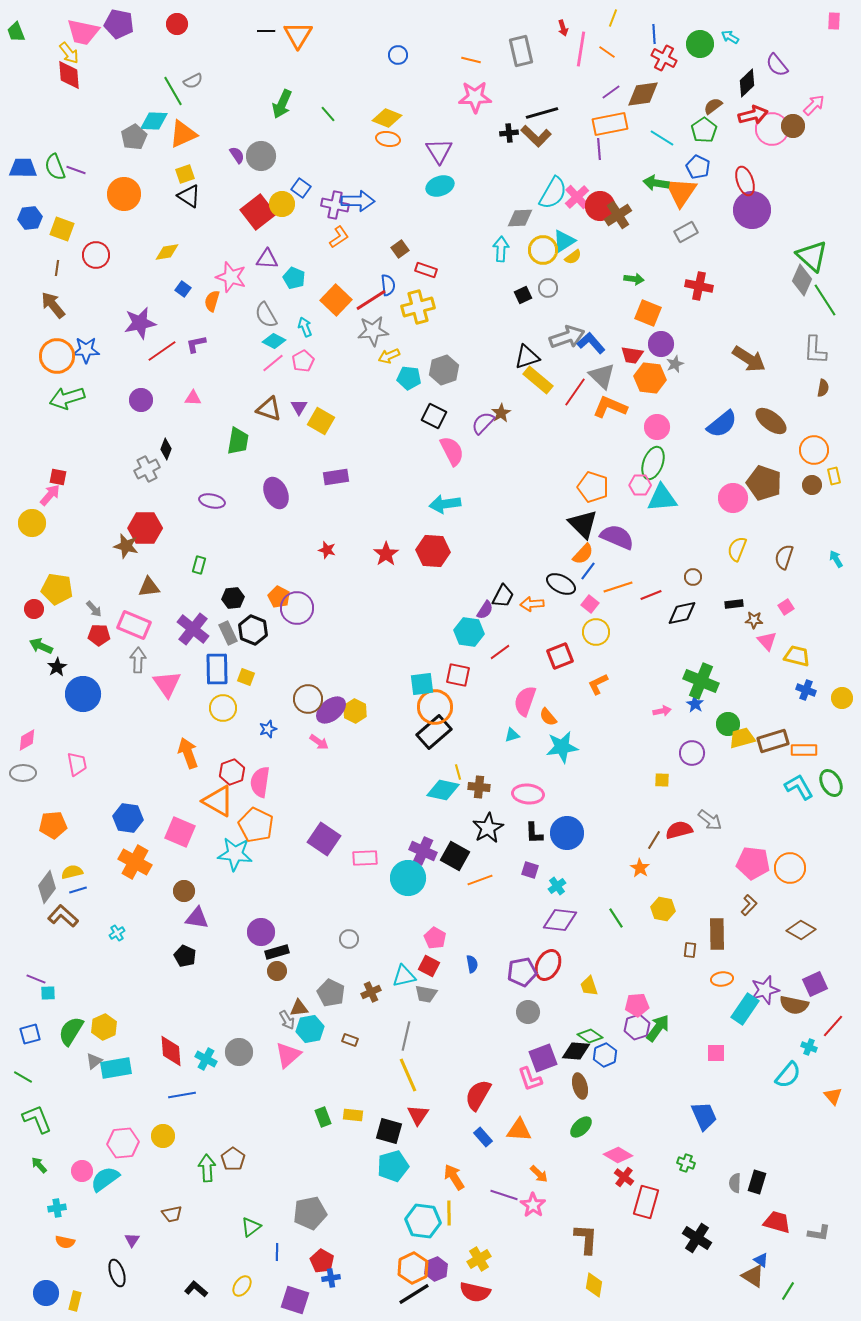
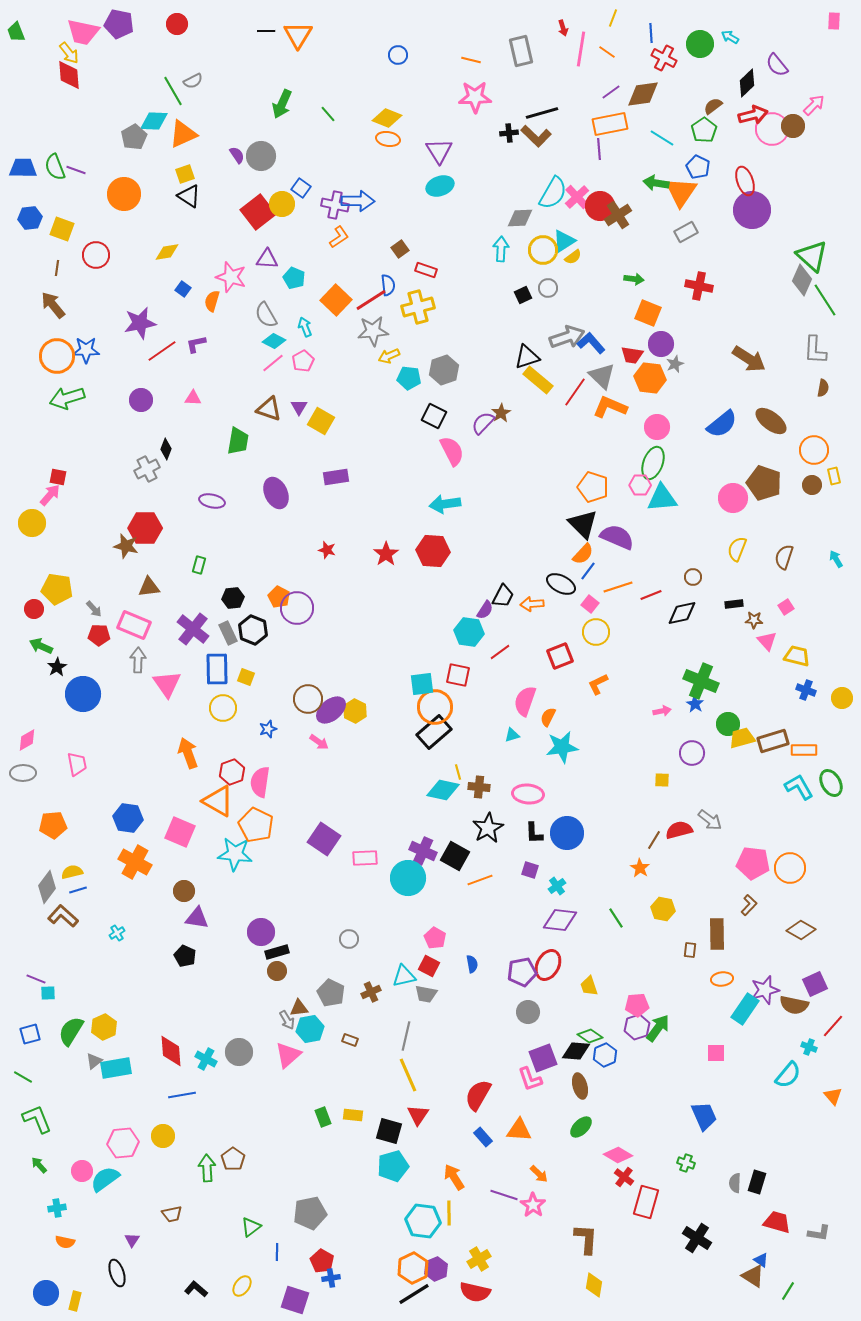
blue line at (654, 34): moved 3 px left, 1 px up
orange semicircle at (548, 717): rotated 66 degrees clockwise
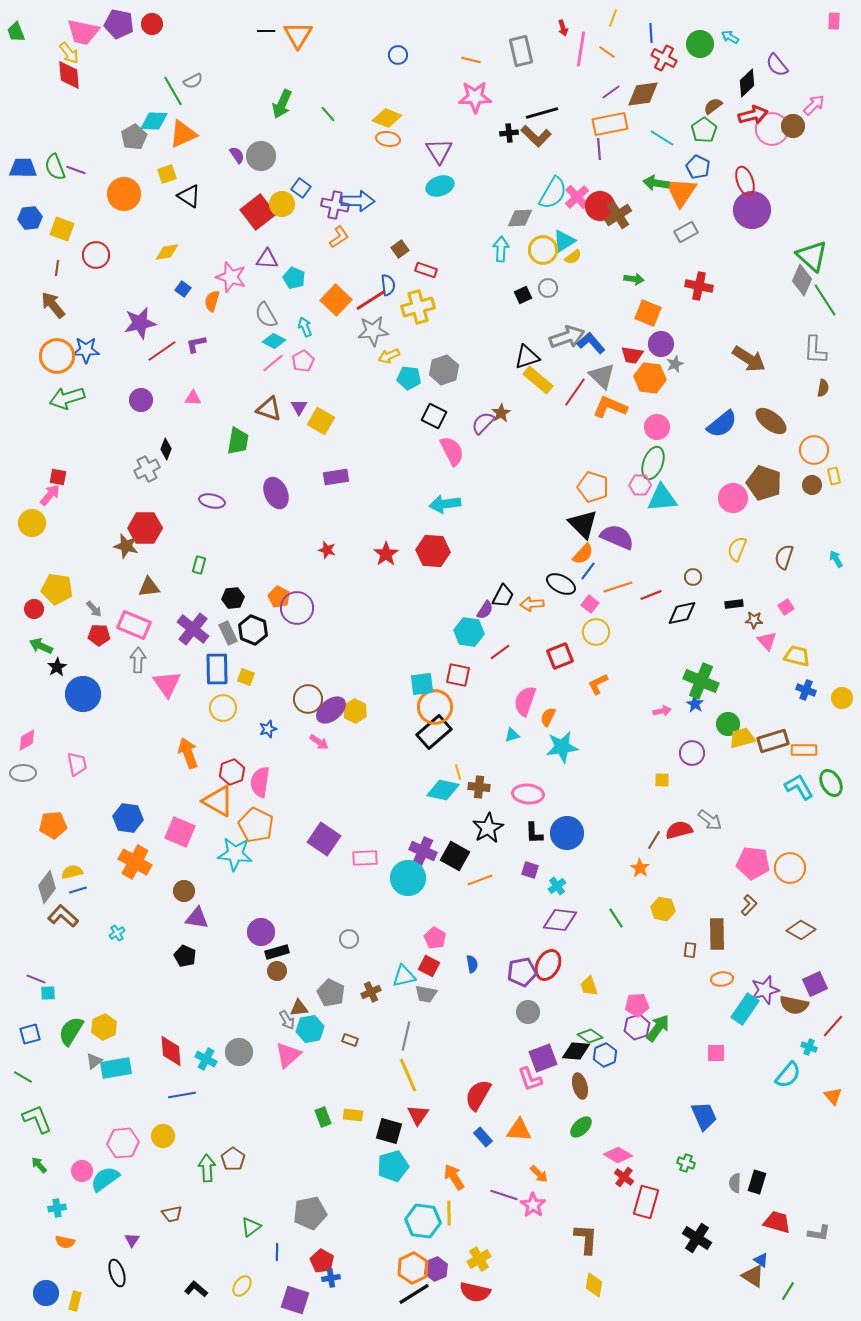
red circle at (177, 24): moved 25 px left
yellow square at (185, 174): moved 18 px left
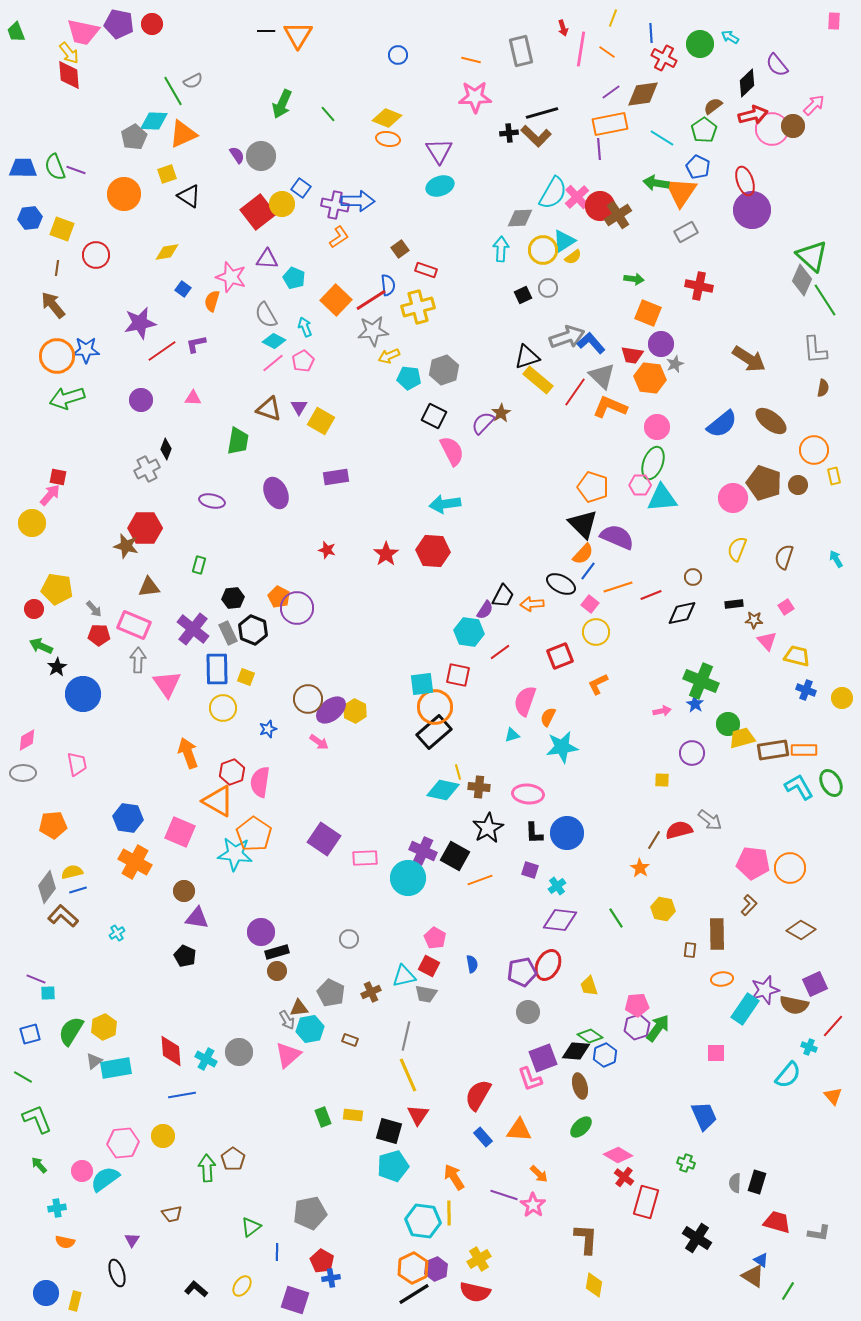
gray L-shape at (815, 350): rotated 8 degrees counterclockwise
brown circle at (812, 485): moved 14 px left
brown rectangle at (773, 741): moved 9 px down; rotated 8 degrees clockwise
orange pentagon at (256, 825): moved 2 px left, 9 px down; rotated 8 degrees clockwise
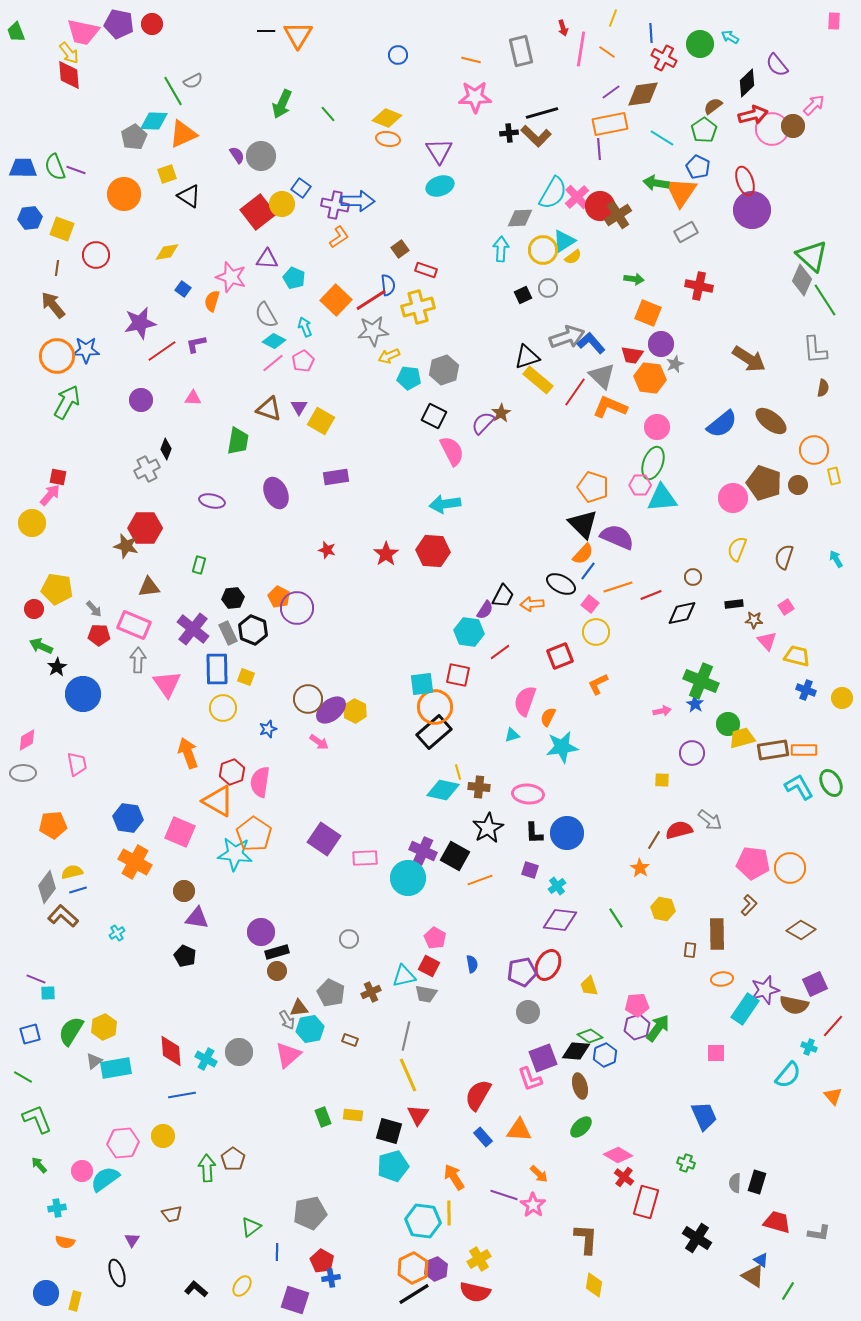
green arrow at (67, 398): moved 4 px down; rotated 136 degrees clockwise
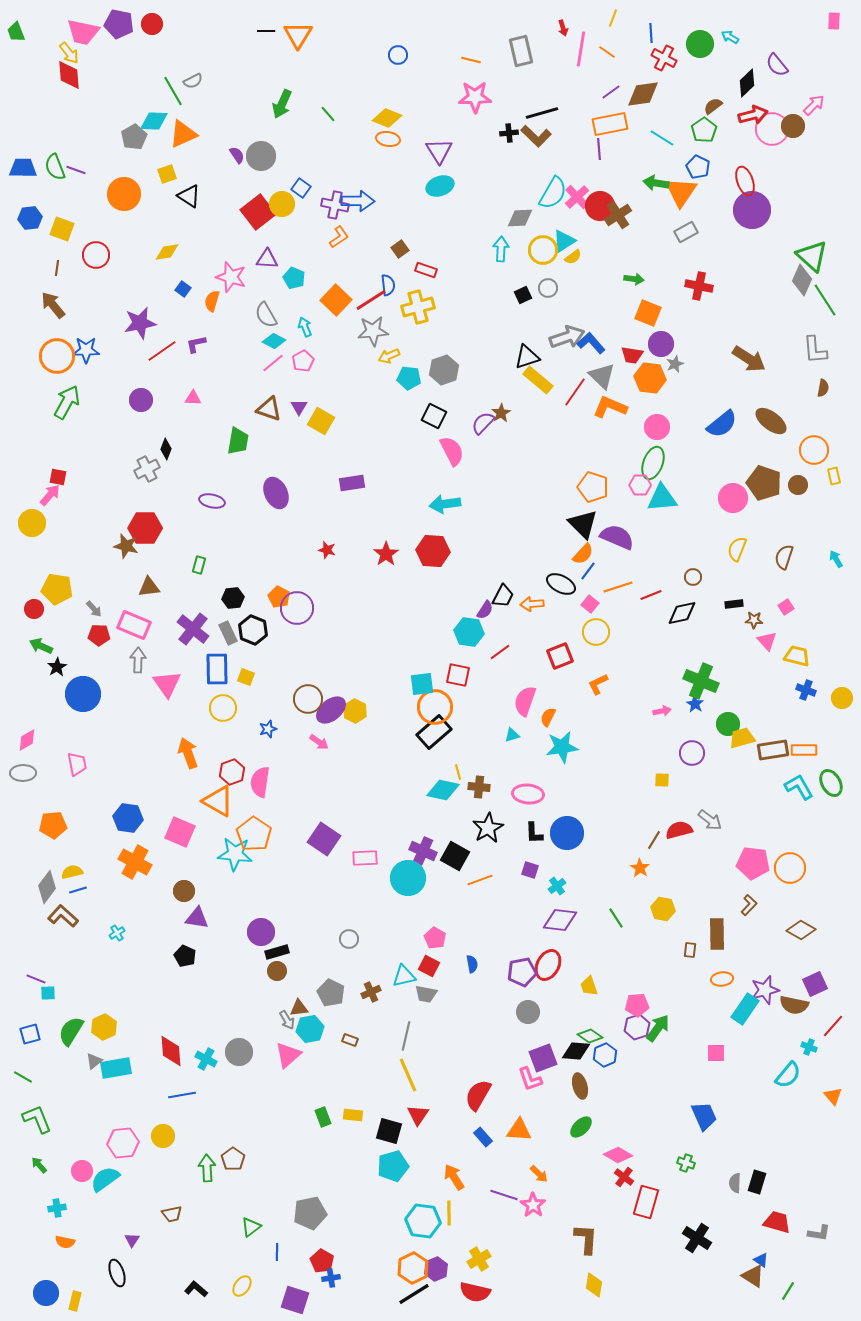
purple rectangle at (336, 477): moved 16 px right, 6 px down
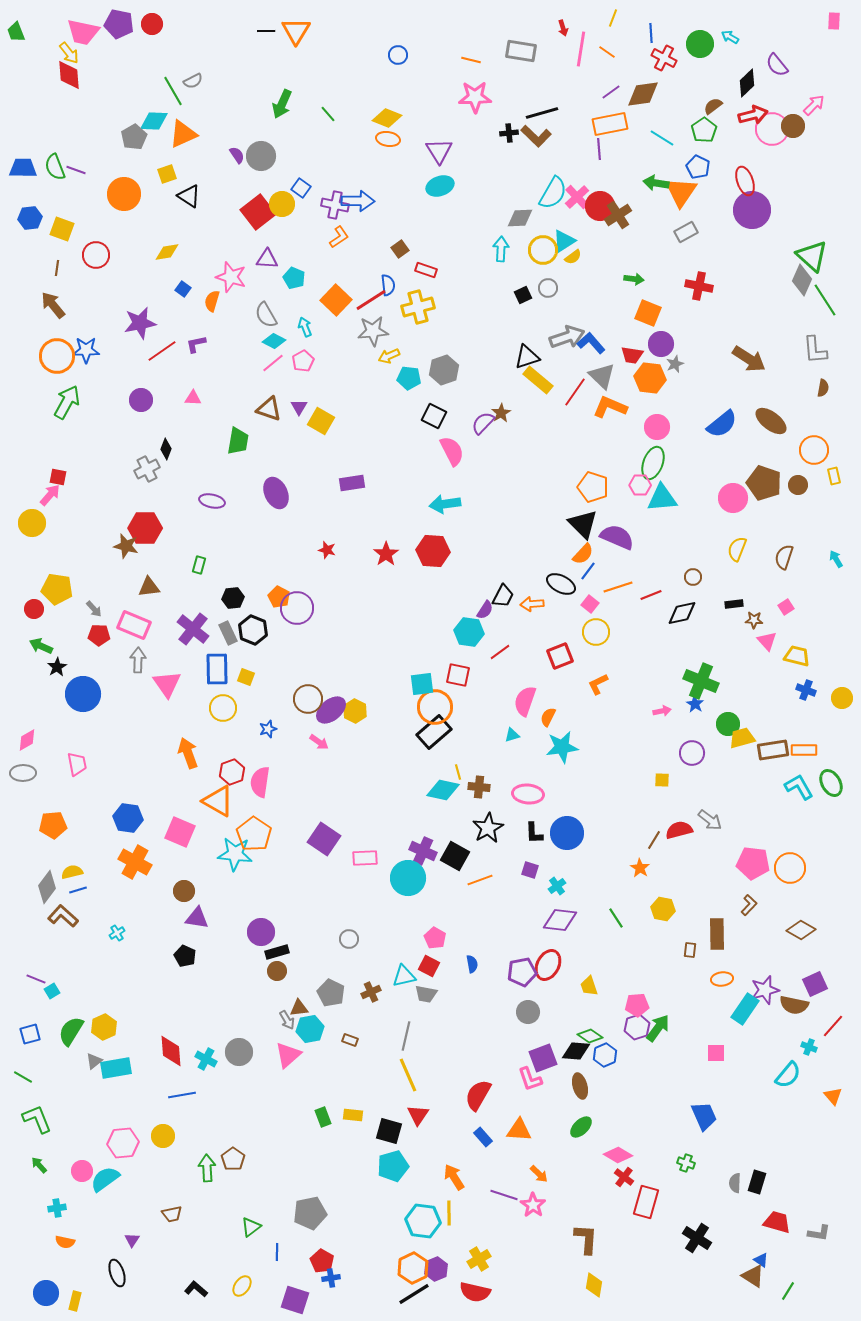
orange triangle at (298, 35): moved 2 px left, 4 px up
gray rectangle at (521, 51): rotated 68 degrees counterclockwise
cyan square at (48, 993): moved 4 px right, 2 px up; rotated 28 degrees counterclockwise
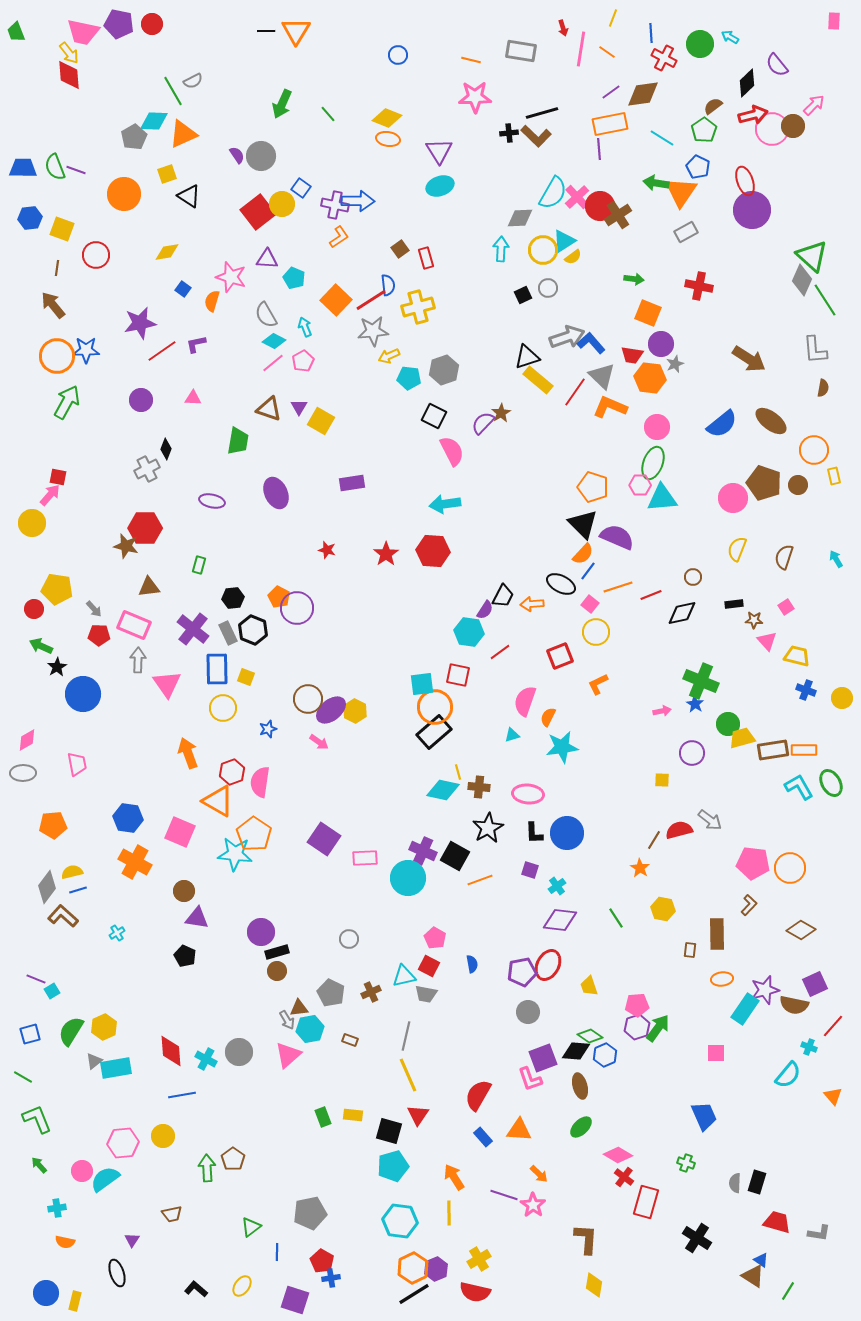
red rectangle at (426, 270): moved 12 px up; rotated 55 degrees clockwise
cyan hexagon at (423, 1221): moved 23 px left
